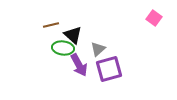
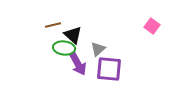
pink square: moved 2 px left, 8 px down
brown line: moved 2 px right
green ellipse: moved 1 px right
purple arrow: moved 1 px left, 1 px up
purple square: rotated 20 degrees clockwise
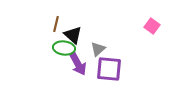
brown line: moved 3 px right, 1 px up; rotated 63 degrees counterclockwise
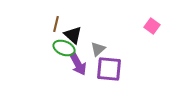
green ellipse: rotated 15 degrees clockwise
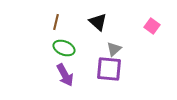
brown line: moved 2 px up
black triangle: moved 25 px right, 13 px up
gray triangle: moved 16 px right
purple arrow: moved 13 px left, 11 px down
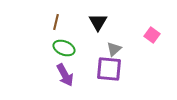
black triangle: rotated 18 degrees clockwise
pink square: moved 9 px down
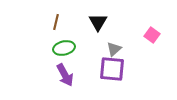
green ellipse: rotated 35 degrees counterclockwise
purple square: moved 3 px right
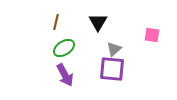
pink square: rotated 28 degrees counterclockwise
green ellipse: rotated 20 degrees counterclockwise
